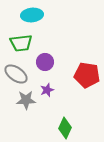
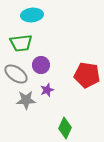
purple circle: moved 4 px left, 3 px down
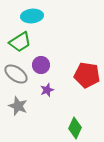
cyan ellipse: moved 1 px down
green trapezoid: moved 1 px left, 1 px up; rotated 25 degrees counterclockwise
gray star: moved 8 px left, 6 px down; rotated 24 degrees clockwise
green diamond: moved 10 px right
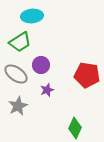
gray star: rotated 24 degrees clockwise
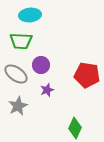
cyan ellipse: moved 2 px left, 1 px up
green trapezoid: moved 1 px right, 1 px up; rotated 35 degrees clockwise
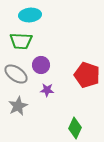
red pentagon: rotated 10 degrees clockwise
purple star: rotated 24 degrees clockwise
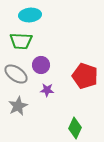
red pentagon: moved 2 px left, 1 px down
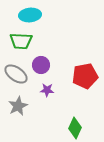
red pentagon: rotated 30 degrees counterclockwise
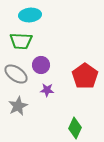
red pentagon: rotated 25 degrees counterclockwise
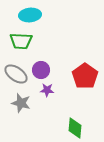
purple circle: moved 5 px down
gray star: moved 3 px right, 3 px up; rotated 30 degrees counterclockwise
green diamond: rotated 20 degrees counterclockwise
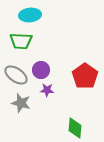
gray ellipse: moved 1 px down
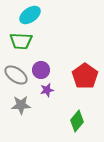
cyan ellipse: rotated 30 degrees counterclockwise
purple star: rotated 16 degrees counterclockwise
gray star: moved 2 px down; rotated 18 degrees counterclockwise
green diamond: moved 2 px right, 7 px up; rotated 35 degrees clockwise
